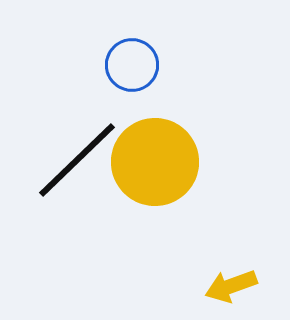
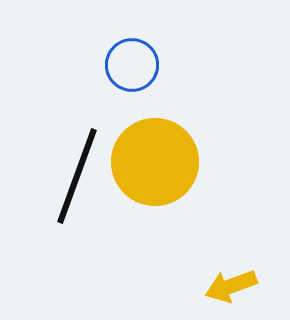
black line: moved 16 px down; rotated 26 degrees counterclockwise
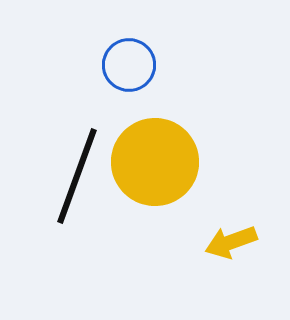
blue circle: moved 3 px left
yellow arrow: moved 44 px up
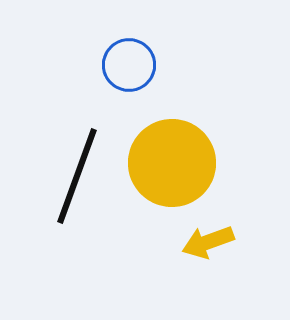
yellow circle: moved 17 px right, 1 px down
yellow arrow: moved 23 px left
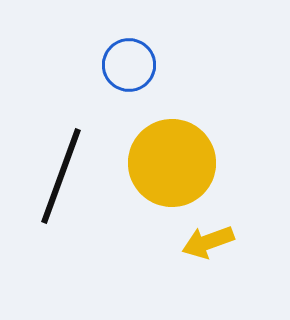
black line: moved 16 px left
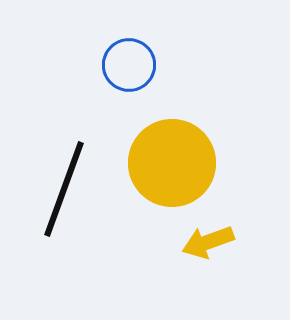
black line: moved 3 px right, 13 px down
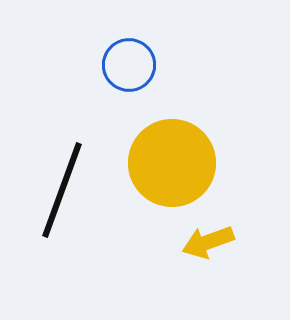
black line: moved 2 px left, 1 px down
